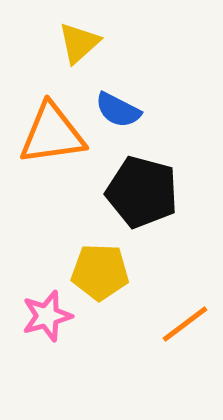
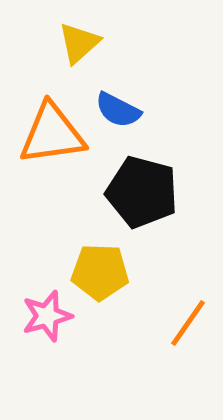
orange line: moved 3 px right, 1 px up; rotated 18 degrees counterclockwise
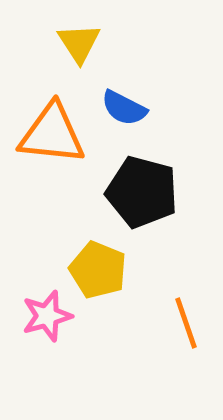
yellow triangle: rotated 21 degrees counterclockwise
blue semicircle: moved 6 px right, 2 px up
orange triangle: rotated 14 degrees clockwise
yellow pentagon: moved 2 px left, 2 px up; rotated 20 degrees clockwise
orange line: moved 2 px left; rotated 54 degrees counterclockwise
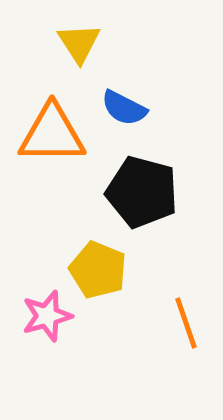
orange triangle: rotated 6 degrees counterclockwise
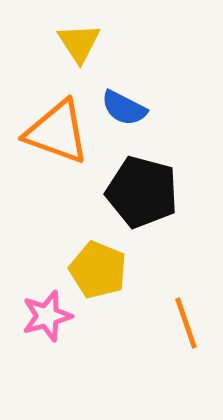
orange triangle: moved 5 px right, 2 px up; rotated 20 degrees clockwise
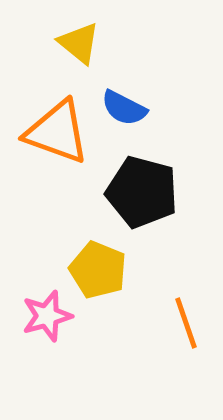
yellow triangle: rotated 18 degrees counterclockwise
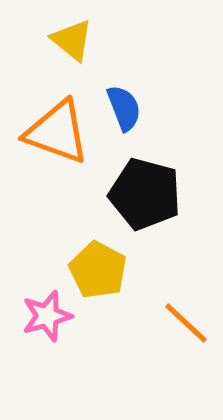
yellow triangle: moved 7 px left, 3 px up
blue semicircle: rotated 138 degrees counterclockwise
black pentagon: moved 3 px right, 2 px down
yellow pentagon: rotated 6 degrees clockwise
orange line: rotated 28 degrees counterclockwise
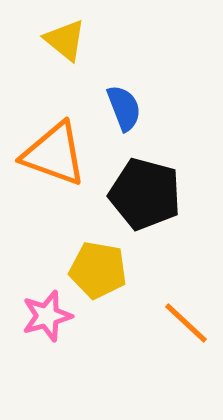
yellow triangle: moved 7 px left
orange triangle: moved 3 px left, 22 px down
yellow pentagon: rotated 18 degrees counterclockwise
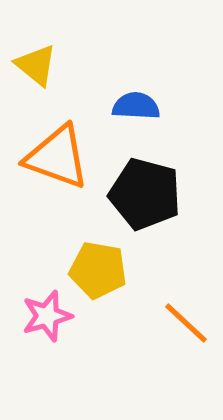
yellow triangle: moved 29 px left, 25 px down
blue semicircle: moved 12 px right, 2 px up; rotated 66 degrees counterclockwise
orange triangle: moved 3 px right, 3 px down
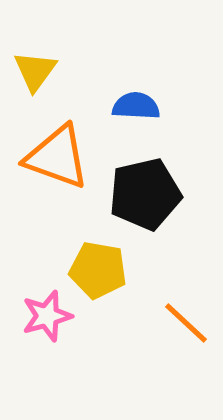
yellow triangle: moved 1 px left, 6 px down; rotated 27 degrees clockwise
black pentagon: rotated 28 degrees counterclockwise
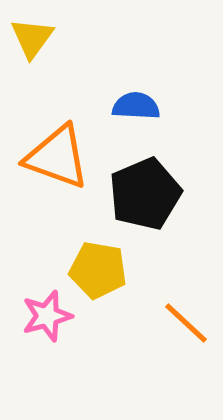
yellow triangle: moved 3 px left, 33 px up
black pentagon: rotated 10 degrees counterclockwise
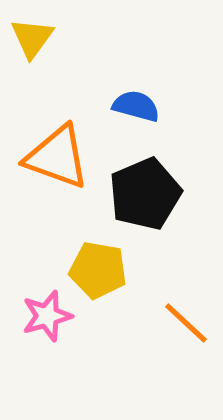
blue semicircle: rotated 12 degrees clockwise
